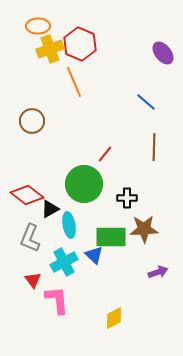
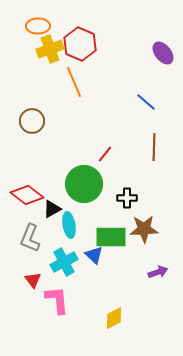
black triangle: moved 2 px right
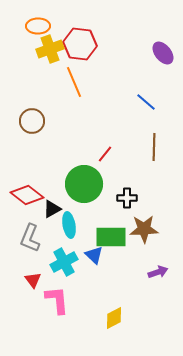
red hexagon: rotated 16 degrees counterclockwise
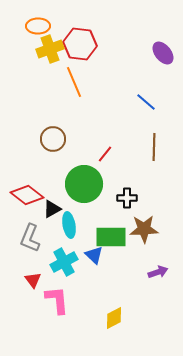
brown circle: moved 21 px right, 18 px down
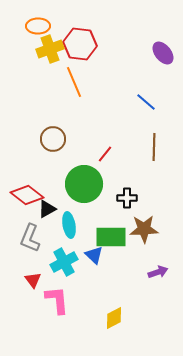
black triangle: moved 5 px left
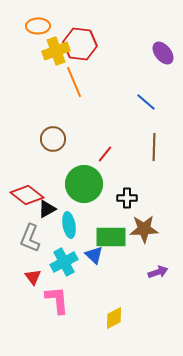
yellow cross: moved 6 px right, 2 px down
red triangle: moved 3 px up
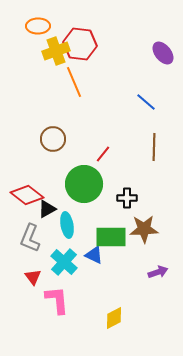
red line: moved 2 px left
cyan ellipse: moved 2 px left
blue triangle: rotated 18 degrees counterclockwise
cyan cross: rotated 20 degrees counterclockwise
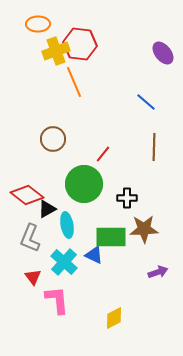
orange ellipse: moved 2 px up
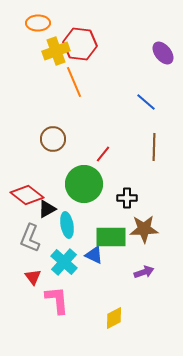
orange ellipse: moved 1 px up
purple arrow: moved 14 px left
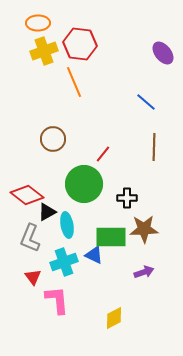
yellow cross: moved 12 px left
black triangle: moved 3 px down
cyan cross: rotated 28 degrees clockwise
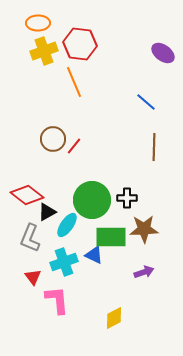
purple ellipse: rotated 15 degrees counterclockwise
red line: moved 29 px left, 8 px up
green circle: moved 8 px right, 16 px down
cyan ellipse: rotated 45 degrees clockwise
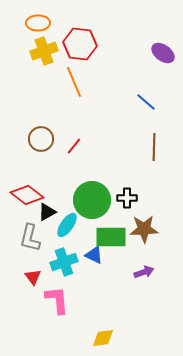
brown circle: moved 12 px left
gray L-shape: rotated 8 degrees counterclockwise
yellow diamond: moved 11 px left, 20 px down; rotated 20 degrees clockwise
